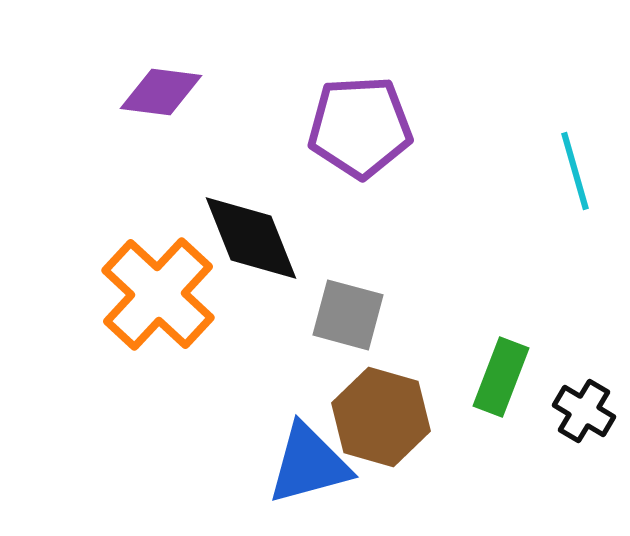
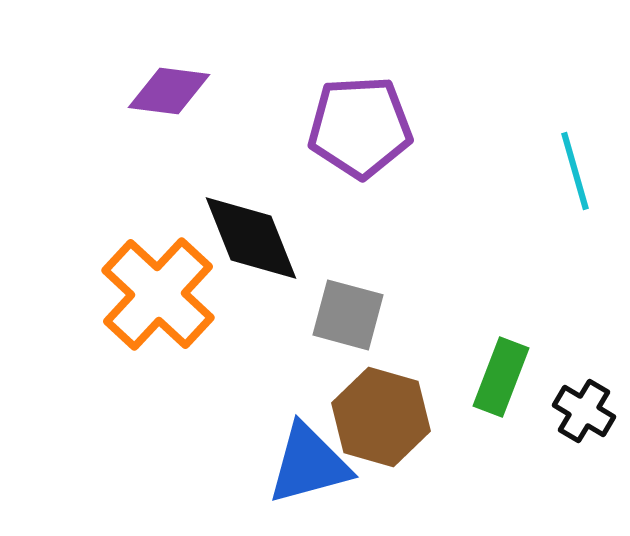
purple diamond: moved 8 px right, 1 px up
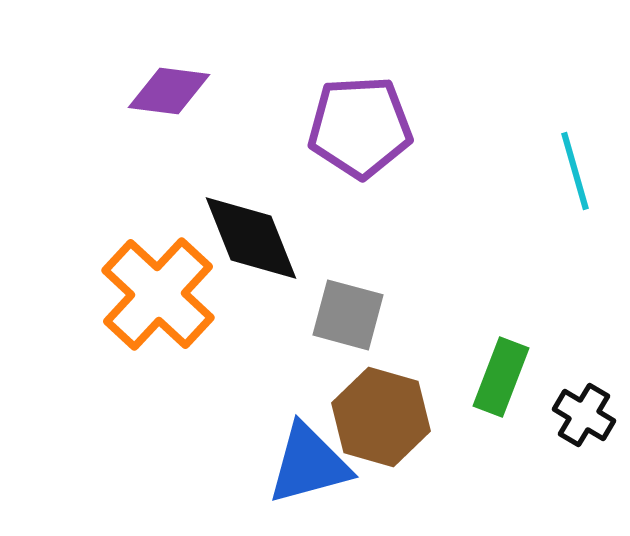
black cross: moved 4 px down
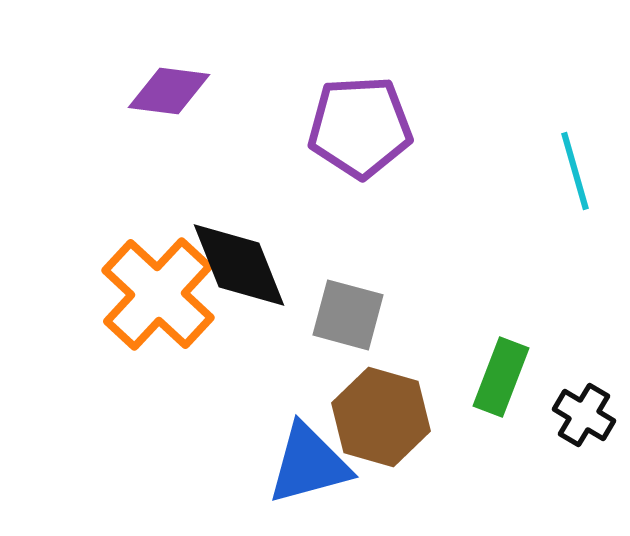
black diamond: moved 12 px left, 27 px down
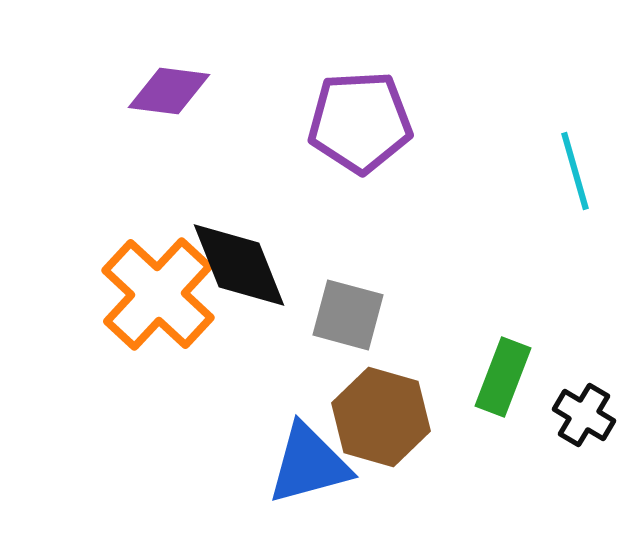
purple pentagon: moved 5 px up
green rectangle: moved 2 px right
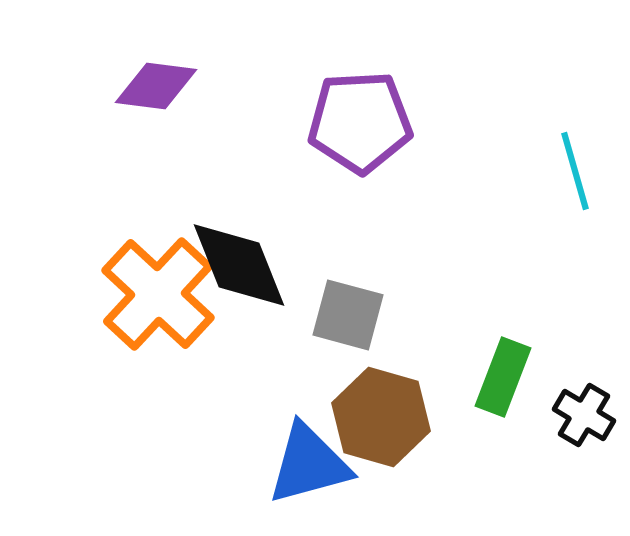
purple diamond: moved 13 px left, 5 px up
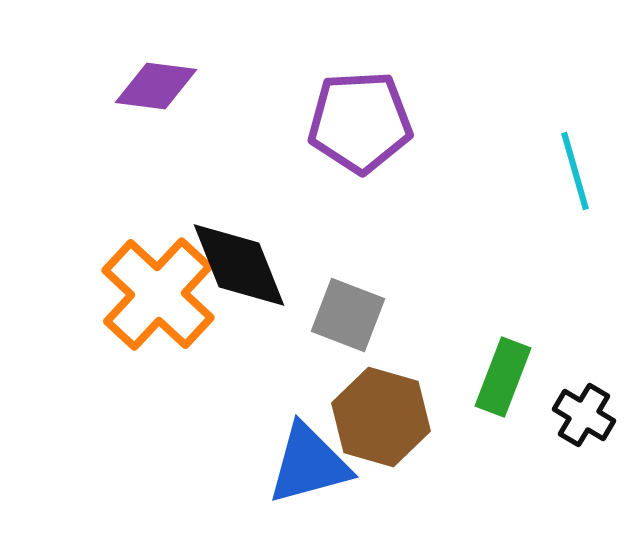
gray square: rotated 6 degrees clockwise
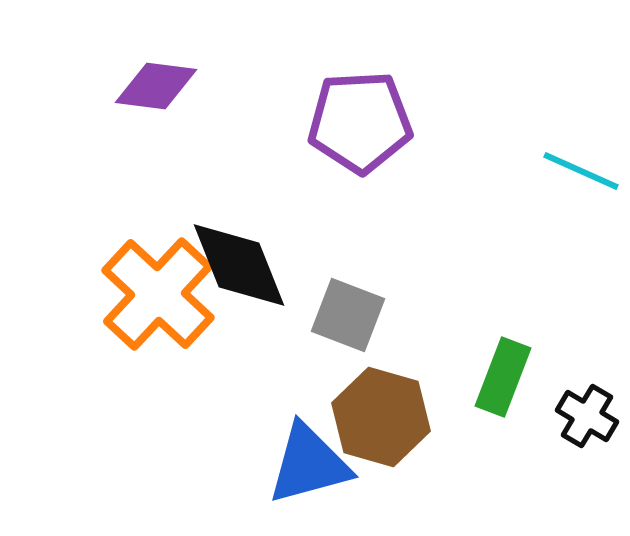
cyan line: moved 6 px right; rotated 50 degrees counterclockwise
black cross: moved 3 px right, 1 px down
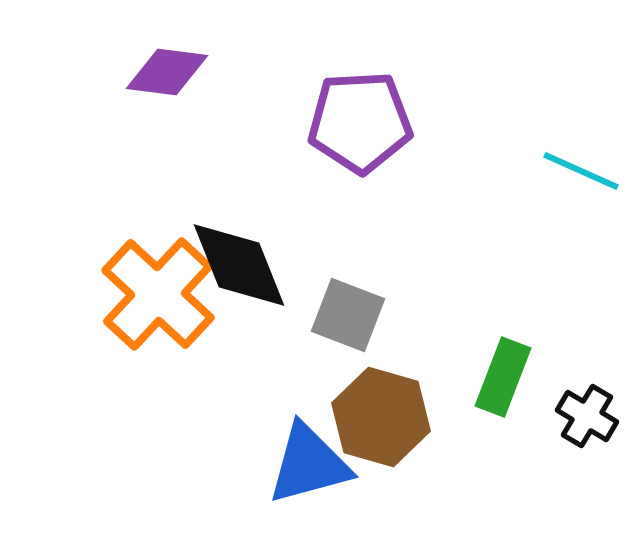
purple diamond: moved 11 px right, 14 px up
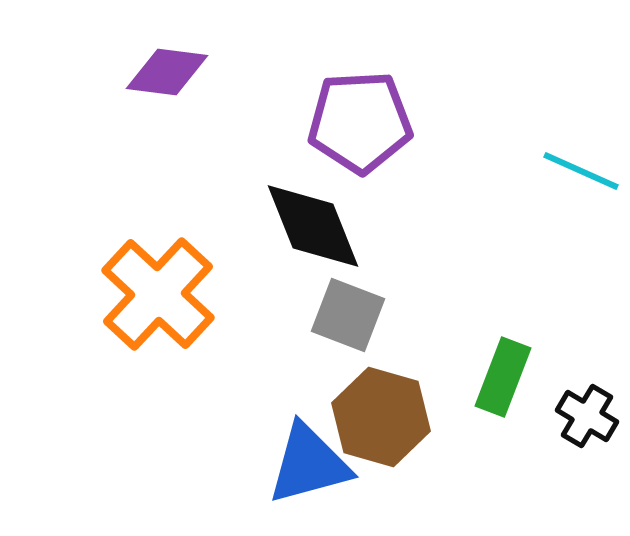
black diamond: moved 74 px right, 39 px up
